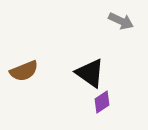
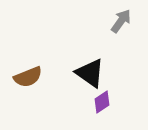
gray arrow: rotated 80 degrees counterclockwise
brown semicircle: moved 4 px right, 6 px down
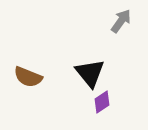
black triangle: rotated 16 degrees clockwise
brown semicircle: rotated 44 degrees clockwise
